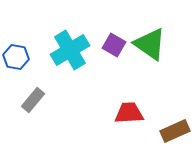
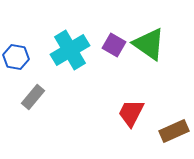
green triangle: moved 1 px left
gray rectangle: moved 3 px up
red trapezoid: moved 2 px right; rotated 60 degrees counterclockwise
brown rectangle: moved 1 px left
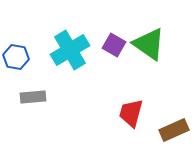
gray rectangle: rotated 45 degrees clockwise
red trapezoid: rotated 12 degrees counterclockwise
brown rectangle: moved 1 px up
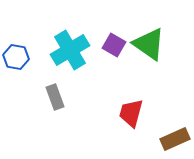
gray rectangle: moved 22 px right; rotated 75 degrees clockwise
brown rectangle: moved 1 px right, 9 px down
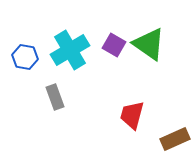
blue hexagon: moved 9 px right
red trapezoid: moved 1 px right, 2 px down
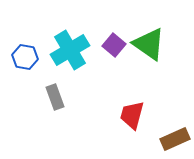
purple square: rotated 10 degrees clockwise
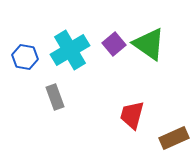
purple square: moved 1 px up; rotated 10 degrees clockwise
brown rectangle: moved 1 px left, 1 px up
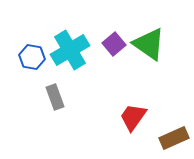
blue hexagon: moved 7 px right
red trapezoid: moved 1 px right, 2 px down; rotated 20 degrees clockwise
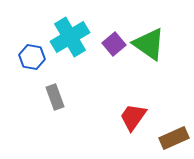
cyan cross: moved 13 px up
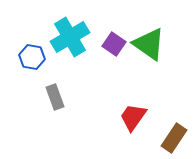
purple square: rotated 15 degrees counterclockwise
brown rectangle: rotated 32 degrees counterclockwise
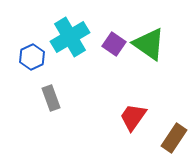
blue hexagon: rotated 25 degrees clockwise
gray rectangle: moved 4 px left, 1 px down
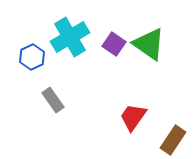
gray rectangle: moved 2 px right, 2 px down; rotated 15 degrees counterclockwise
brown rectangle: moved 1 px left, 2 px down
